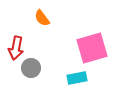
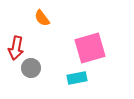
pink square: moved 2 px left
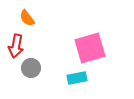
orange semicircle: moved 15 px left
red arrow: moved 2 px up
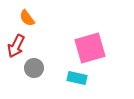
red arrow: rotated 15 degrees clockwise
gray circle: moved 3 px right
cyan rectangle: rotated 24 degrees clockwise
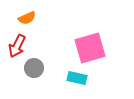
orange semicircle: rotated 78 degrees counterclockwise
red arrow: moved 1 px right
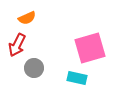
red arrow: moved 1 px up
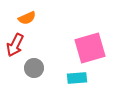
red arrow: moved 2 px left
cyan rectangle: rotated 18 degrees counterclockwise
